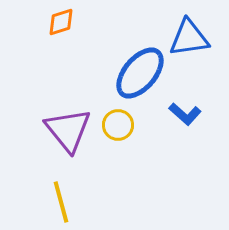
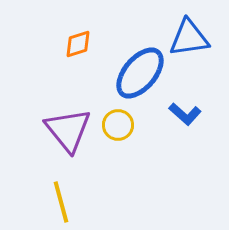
orange diamond: moved 17 px right, 22 px down
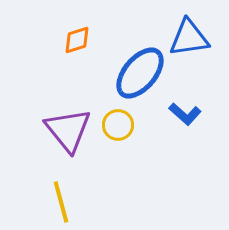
orange diamond: moved 1 px left, 4 px up
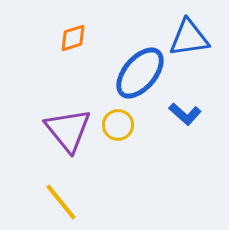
orange diamond: moved 4 px left, 2 px up
yellow line: rotated 24 degrees counterclockwise
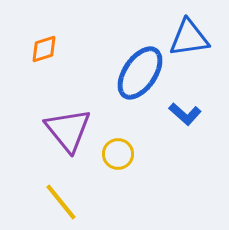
orange diamond: moved 29 px left, 11 px down
blue ellipse: rotated 6 degrees counterclockwise
yellow circle: moved 29 px down
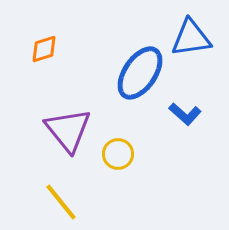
blue triangle: moved 2 px right
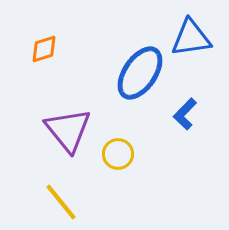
blue L-shape: rotated 92 degrees clockwise
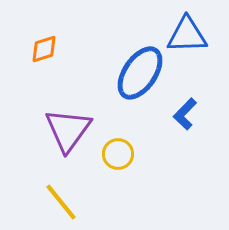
blue triangle: moved 4 px left, 3 px up; rotated 6 degrees clockwise
purple triangle: rotated 15 degrees clockwise
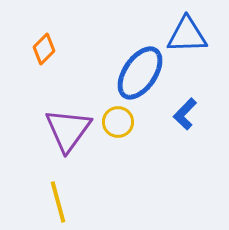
orange diamond: rotated 28 degrees counterclockwise
yellow circle: moved 32 px up
yellow line: moved 3 px left; rotated 24 degrees clockwise
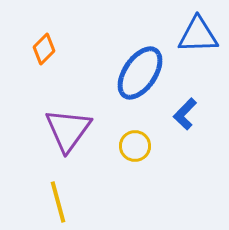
blue triangle: moved 11 px right
yellow circle: moved 17 px right, 24 px down
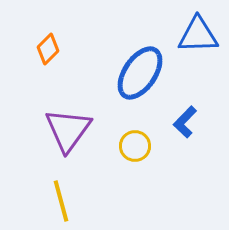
orange diamond: moved 4 px right
blue L-shape: moved 8 px down
yellow line: moved 3 px right, 1 px up
